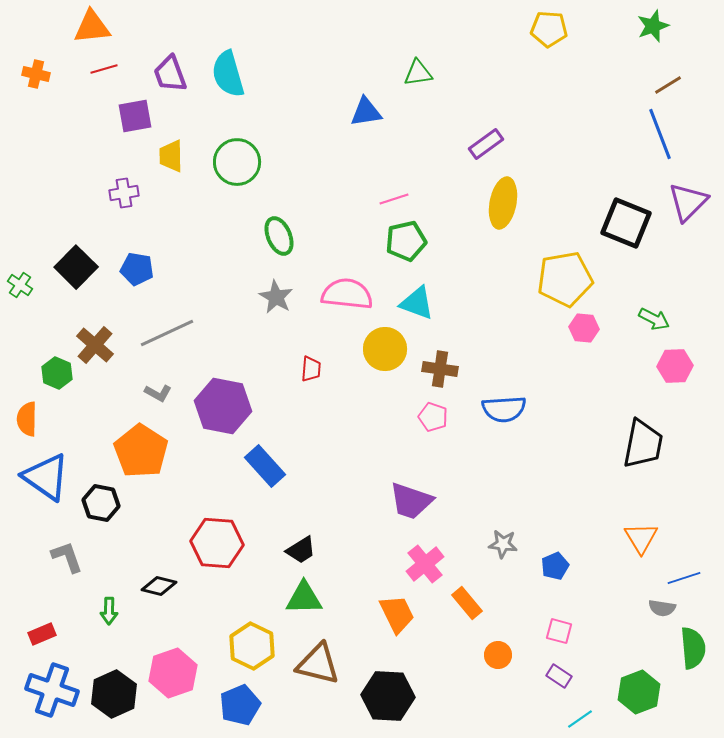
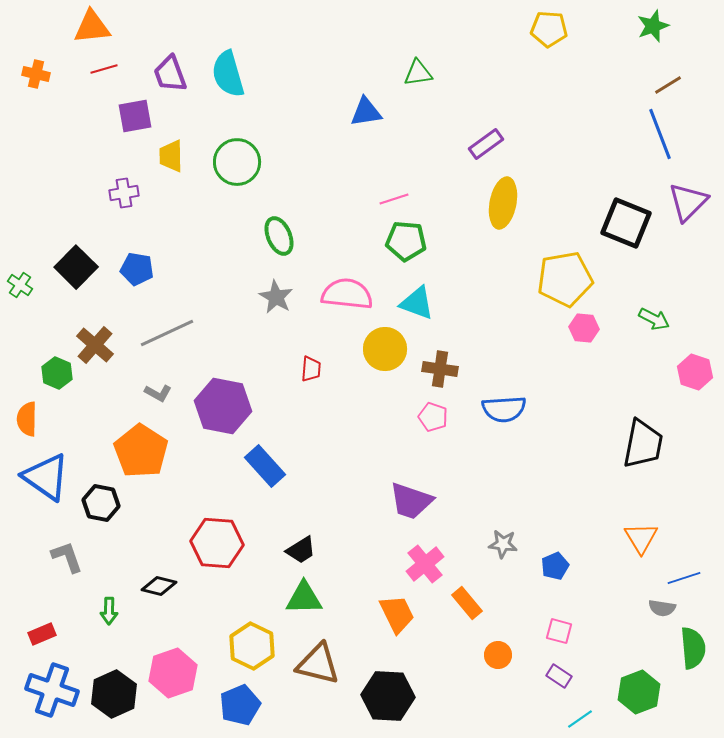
green pentagon at (406, 241): rotated 18 degrees clockwise
pink hexagon at (675, 366): moved 20 px right, 6 px down; rotated 20 degrees clockwise
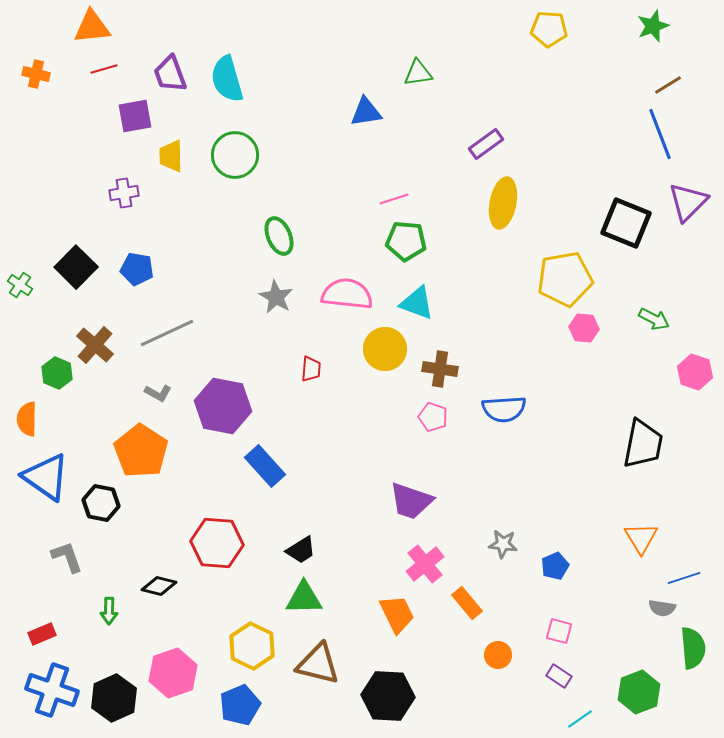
cyan semicircle at (228, 74): moved 1 px left, 5 px down
green circle at (237, 162): moved 2 px left, 7 px up
black hexagon at (114, 694): moved 4 px down
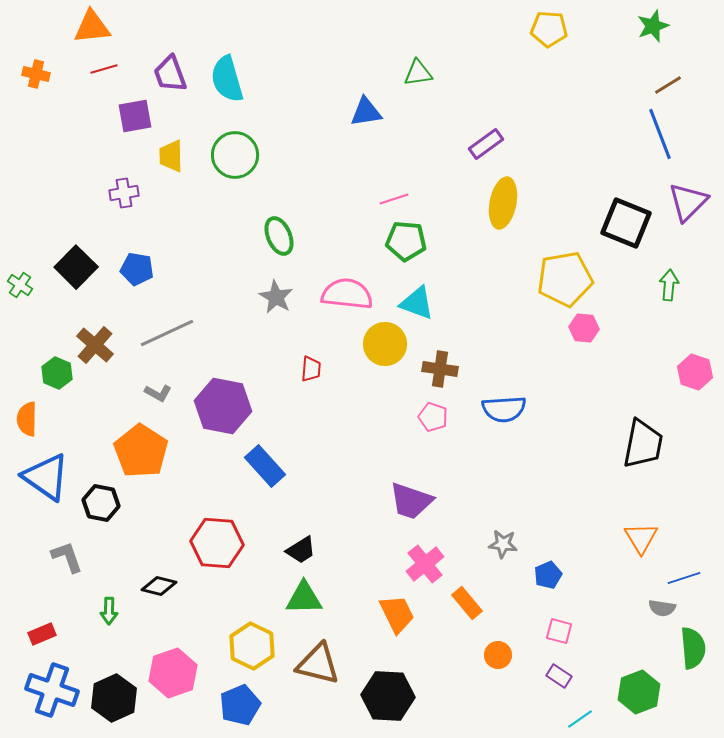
green arrow at (654, 319): moved 15 px right, 34 px up; rotated 112 degrees counterclockwise
yellow circle at (385, 349): moved 5 px up
blue pentagon at (555, 566): moved 7 px left, 9 px down
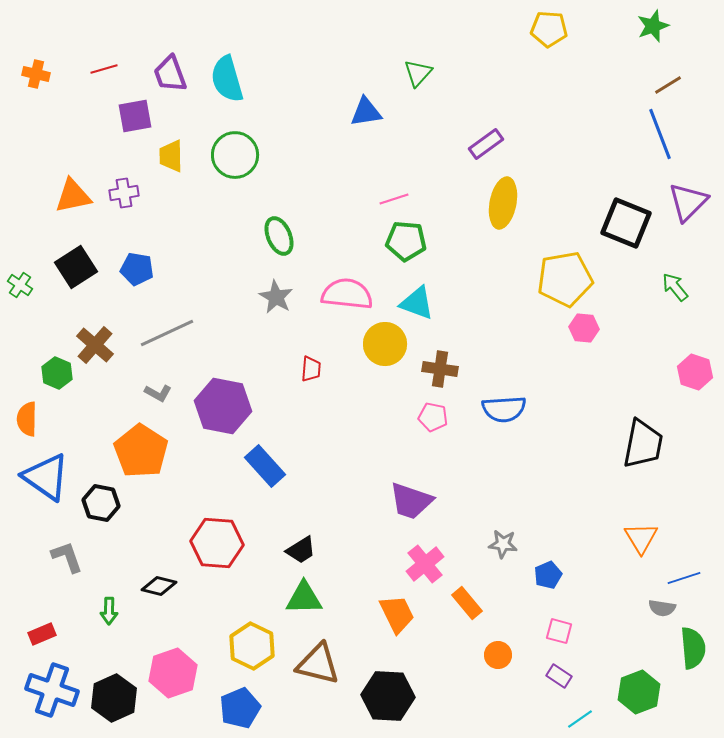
orange triangle at (92, 27): moved 19 px left, 169 px down; rotated 6 degrees counterclockwise
green triangle at (418, 73): rotated 40 degrees counterclockwise
black square at (76, 267): rotated 12 degrees clockwise
green arrow at (669, 285): moved 6 px right, 2 px down; rotated 44 degrees counterclockwise
pink pentagon at (433, 417): rotated 8 degrees counterclockwise
blue pentagon at (240, 705): moved 3 px down
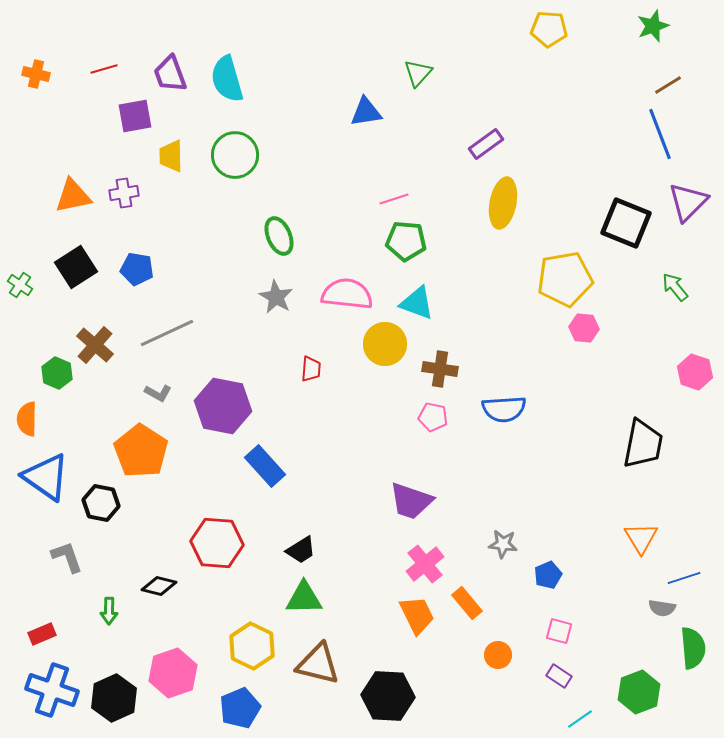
orange trapezoid at (397, 614): moved 20 px right, 1 px down
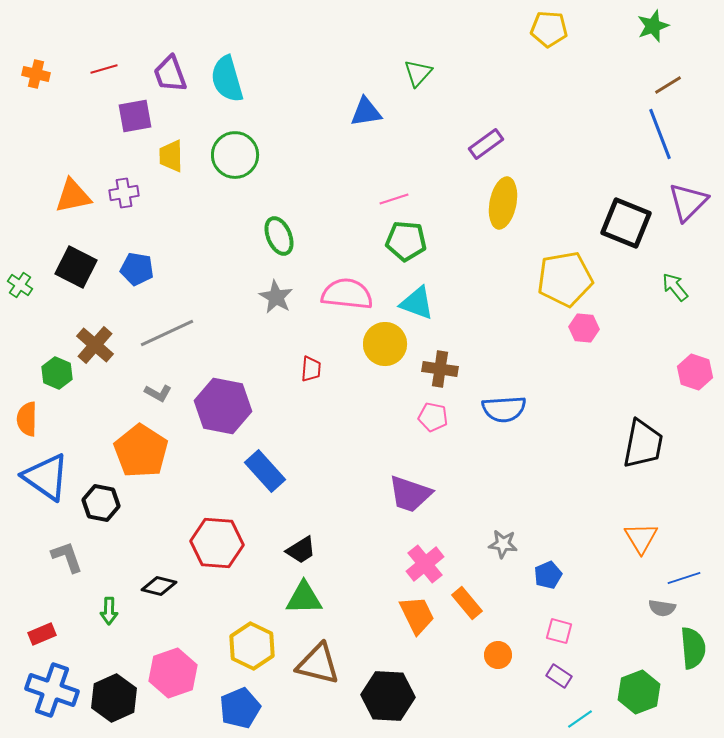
black square at (76, 267): rotated 30 degrees counterclockwise
blue rectangle at (265, 466): moved 5 px down
purple trapezoid at (411, 501): moved 1 px left, 7 px up
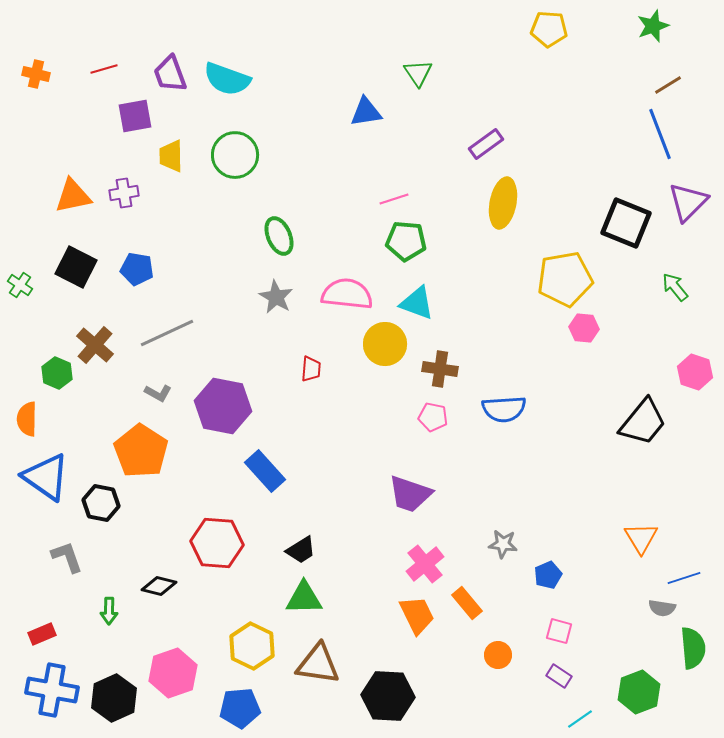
green triangle at (418, 73): rotated 16 degrees counterclockwise
cyan semicircle at (227, 79): rotated 54 degrees counterclockwise
black trapezoid at (643, 444): moved 22 px up; rotated 28 degrees clockwise
brown triangle at (318, 664): rotated 6 degrees counterclockwise
blue cross at (52, 690): rotated 9 degrees counterclockwise
blue pentagon at (240, 708): rotated 18 degrees clockwise
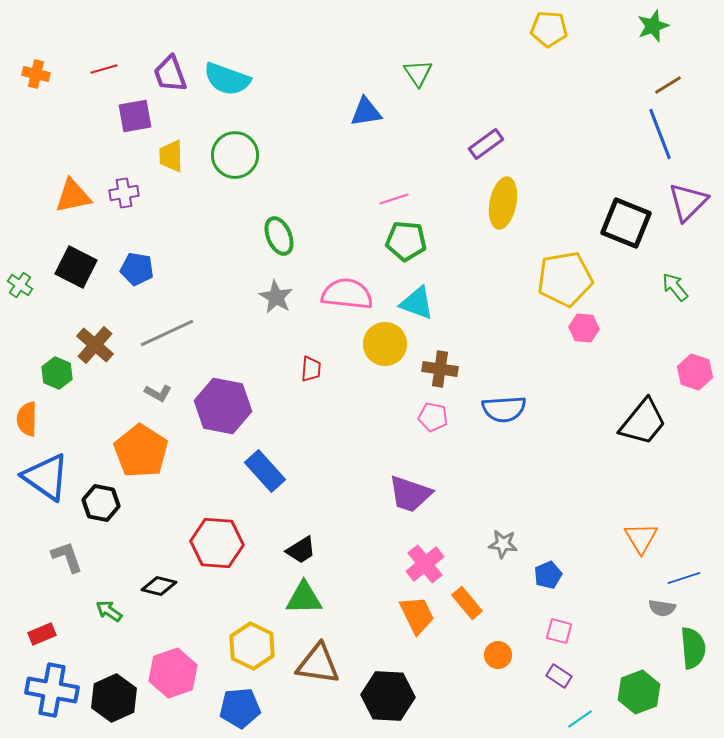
green arrow at (109, 611): rotated 124 degrees clockwise
